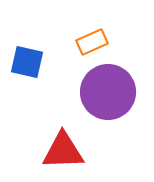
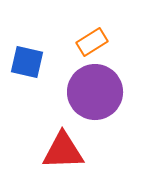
orange rectangle: rotated 8 degrees counterclockwise
purple circle: moved 13 px left
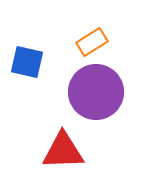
purple circle: moved 1 px right
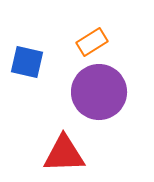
purple circle: moved 3 px right
red triangle: moved 1 px right, 3 px down
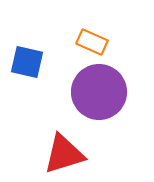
orange rectangle: rotated 56 degrees clockwise
red triangle: rotated 15 degrees counterclockwise
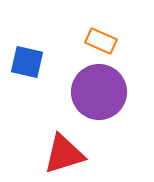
orange rectangle: moved 9 px right, 1 px up
